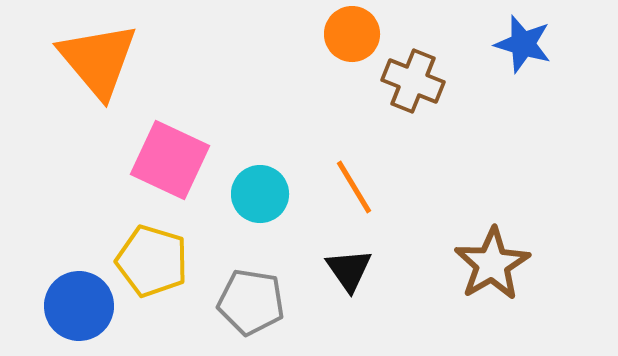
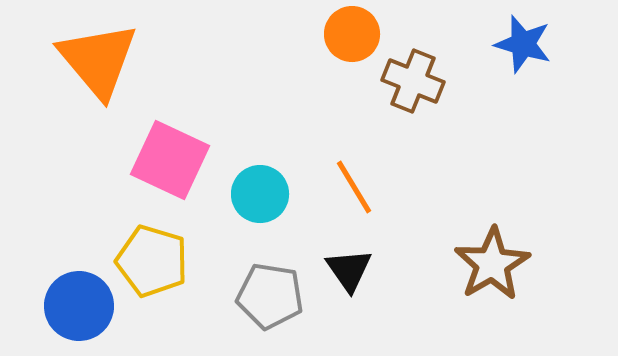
gray pentagon: moved 19 px right, 6 px up
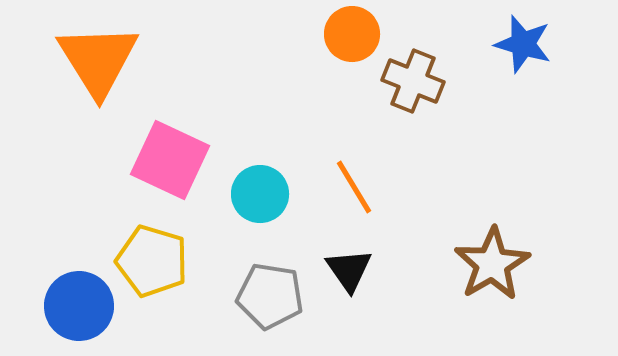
orange triangle: rotated 8 degrees clockwise
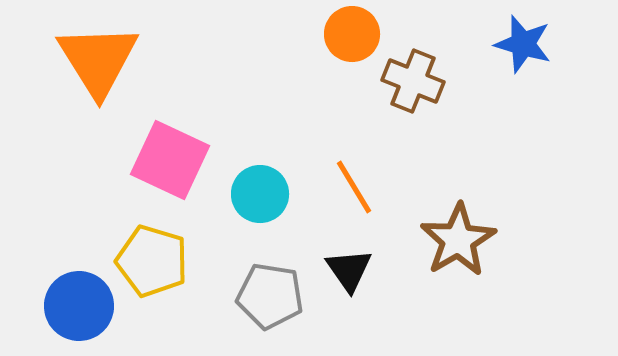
brown star: moved 34 px left, 24 px up
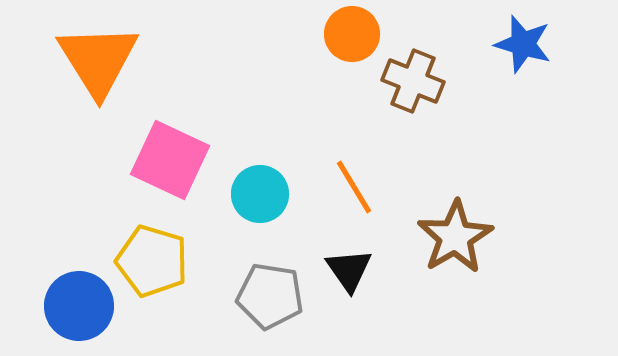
brown star: moved 3 px left, 3 px up
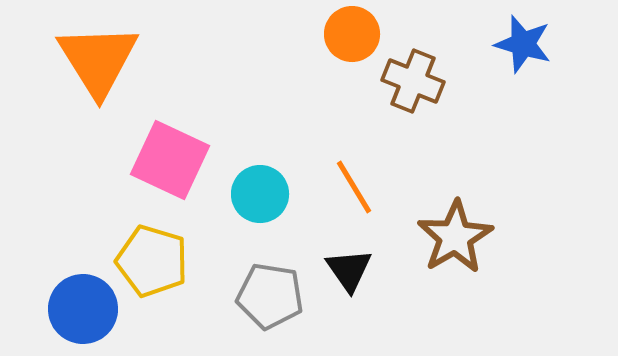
blue circle: moved 4 px right, 3 px down
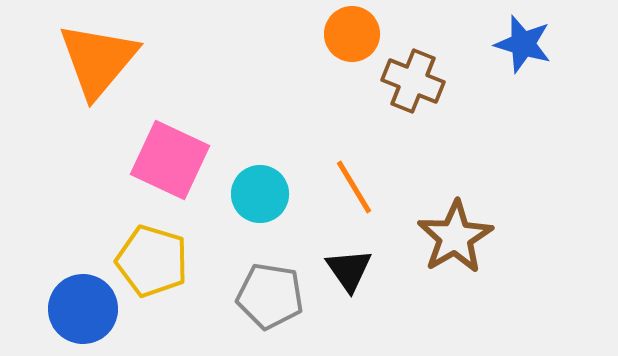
orange triangle: rotated 12 degrees clockwise
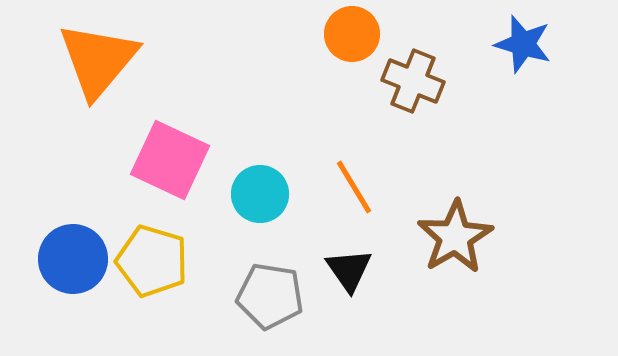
blue circle: moved 10 px left, 50 px up
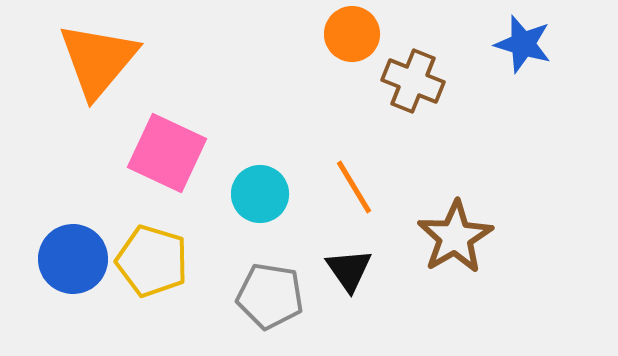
pink square: moved 3 px left, 7 px up
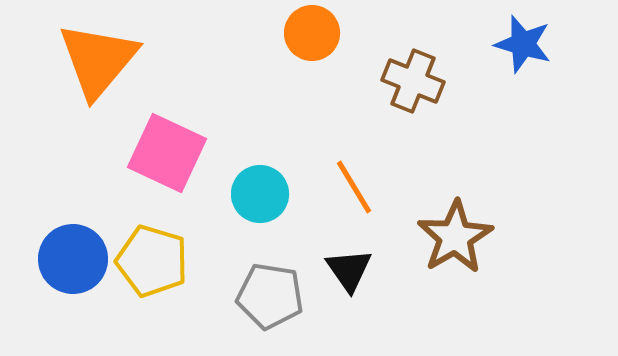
orange circle: moved 40 px left, 1 px up
